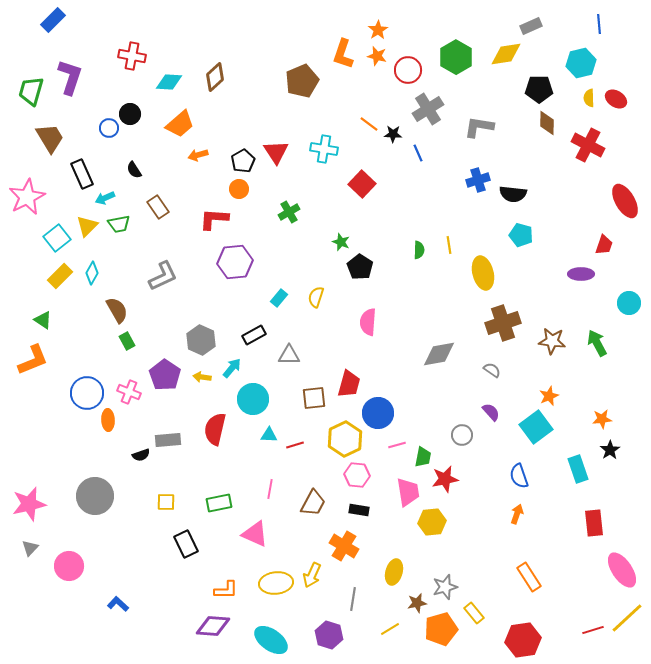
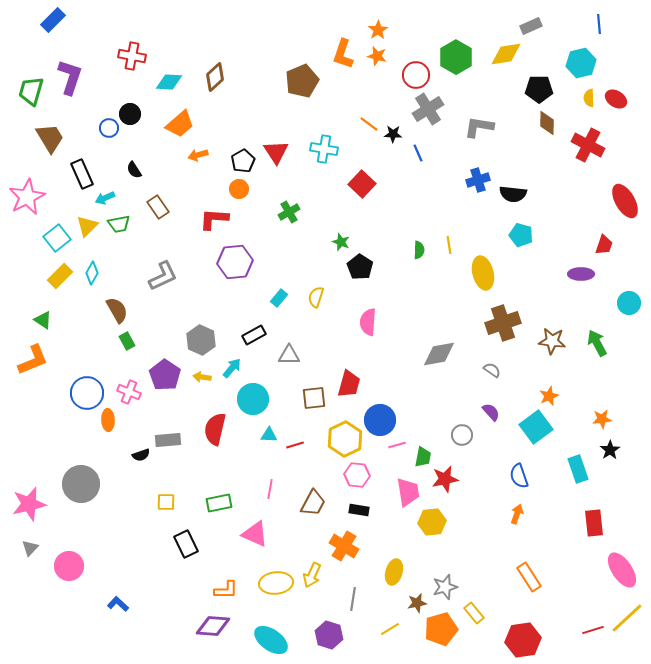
red circle at (408, 70): moved 8 px right, 5 px down
blue circle at (378, 413): moved 2 px right, 7 px down
gray circle at (95, 496): moved 14 px left, 12 px up
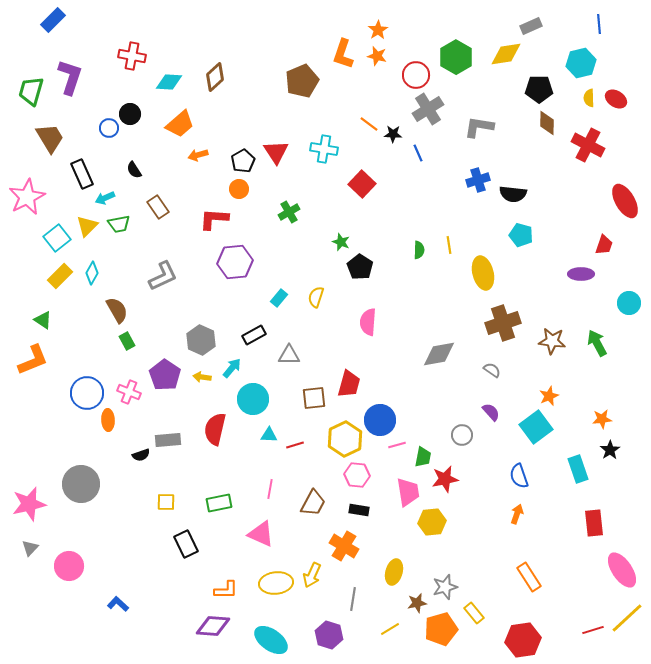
pink triangle at (255, 534): moved 6 px right
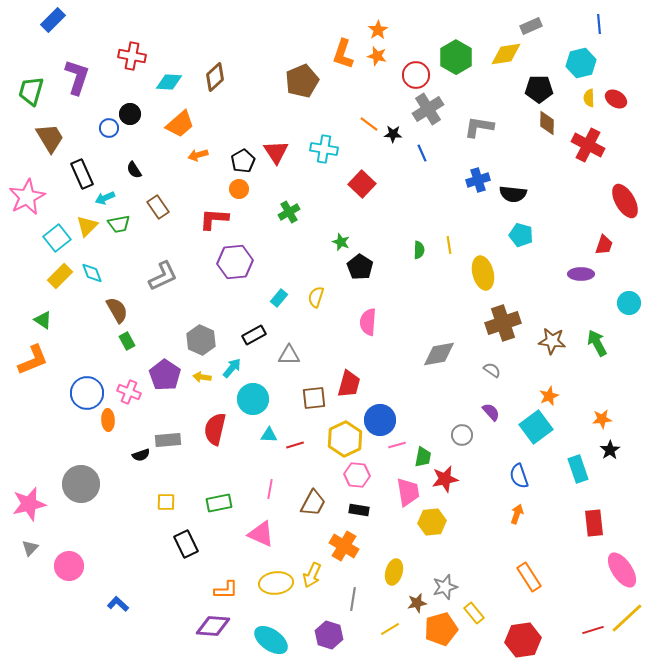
purple L-shape at (70, 77): moved 7 px right
blue line at (418, 153): moved 4 px right
cyan diamond at (92, 273): rotated 50 degrees counterclockwise
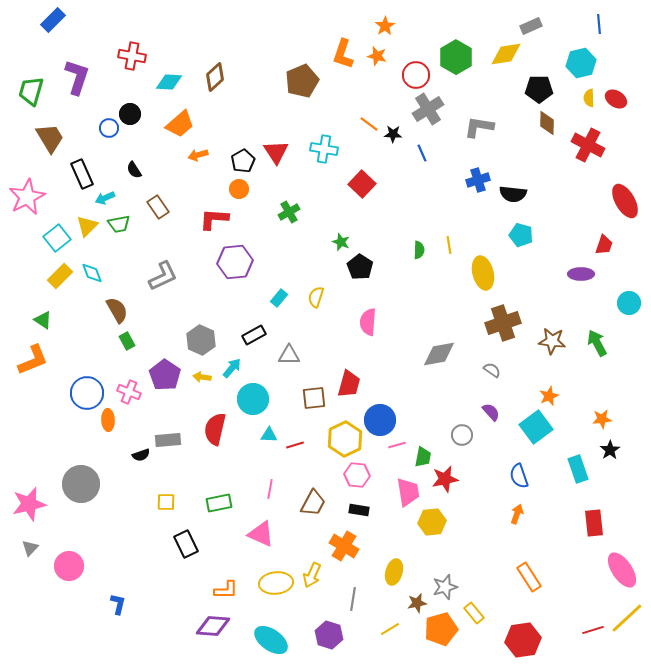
orange star at (378, 30): moved 7 px right, 4 px up
blue L-shape at (118, 604): rotated 60 degrees clockwise
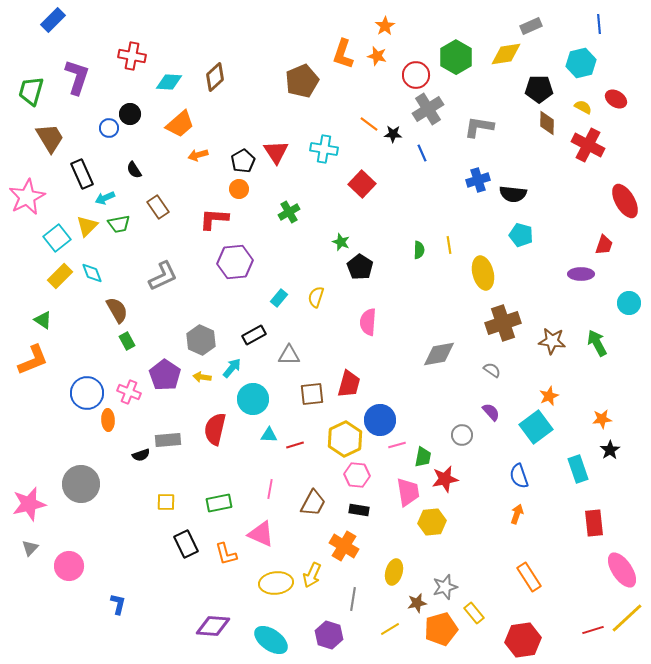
yellow semicircle at (589, 98): moved 6 px left, 9 px down; rotated 120 degrees clockwise
brown square at (314, 398): moved 2 px left, 4 px up
orange L-shape at (226, 590): moved 36 px up; rotated 75 degrees clockwise
